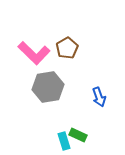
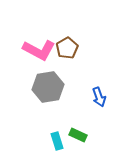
pink L-shape: moved 5 px right, 3 px up; rotated 16 degrees counterclockwise
cyan rectangle: moved 7 px left
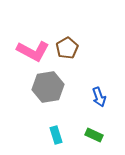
pink L-shape: moved 6 px left, 1 px down
green rectangle: moved 16 px right
cyan rectangle: moved 1 px left, 6 px up
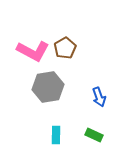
brown pentagon: moved 2 px left
cyan rectangle: rotated 18 degrees clockwise
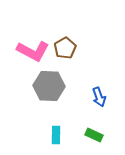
gray hexagon: moved 1 px right, 1 px up; rotated 12 degrees clockwise
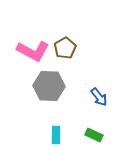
blue arrow: rotated 18 degrees counterclockwise
